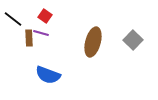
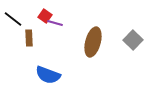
purple line: moved 14 px right, 10 px up
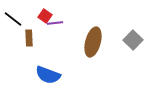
purple line: rotated 21 degrees counterclockwise
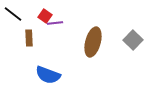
black line: moved 5 px up
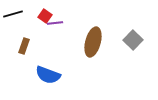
black line: rotated 54 degrees counterclockwise
brown rectangle: moved 5 px left, 8 px down; rotated 21 degrees clockwise
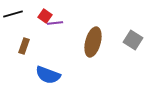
gray square: rotated 12 degrees counterclockwise
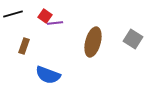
gray square: moved 1 px up
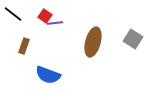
black line: rotated 54 degrees clockwise
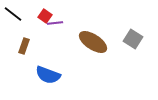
brown ellipse: rotated 72 degrees counterclockwise
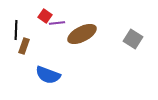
black line: moved 3 px right, 16 px down; rotated 54 degrees clockwise
purple line: moved 2 px right
brown ellipse: moved 11 px left, 8 px up; rotated 60 degrees counterclockwise
